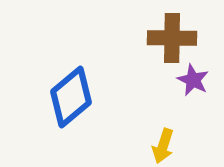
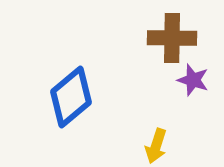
purple star: rotated 8 degrees counterclockwise
yellow arrow: moved 7 px left
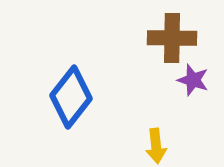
blue diamond: rotated 12 degrees counterclockwise
yellow arrow: rotated 24 degrees counterclockwise
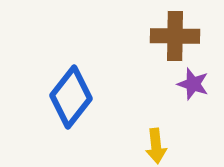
brown cross: moved 3 px right, 2 px up
purple star: moved 4 px down
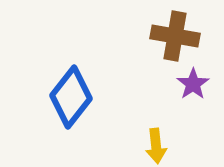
brown cross: rotated 9 degrees clockwise
purple star: rotated 20 degrees clockwise
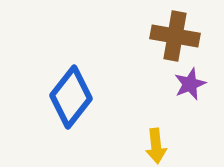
purple star: moved 3 px left; rotated 12 degrees clockwise
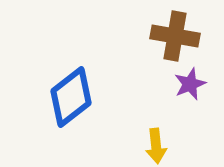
blue diamond: rotated 14 degrees clockwise
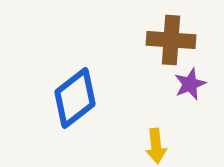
brown cross: moved 4 px left, 4 px down; rotated 6 degrees counterclockwise
blue diamond: moved 4 px right, 1 px down
